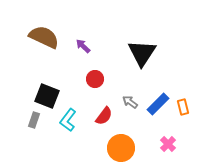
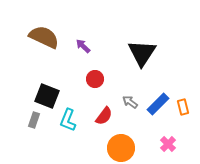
cyan L-shape: rotated 15 degrees counterclockwise
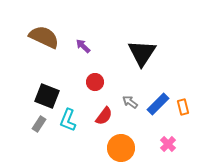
red circle: moved 3 px down
gray rectangle: moved 5 px right, 4 px down; rotated 14 degrees clockwise
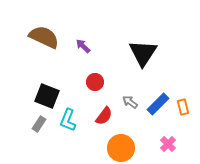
black triangle: moved 1 px right
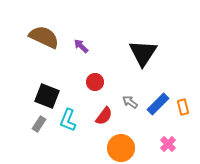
purple arrow: moved 2 px left
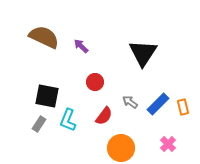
black square: rotated 10 degrees counterclockwise
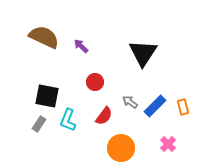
blue rectangle: moved 3 px left, 2 px down
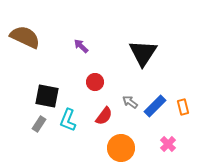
brown semicircle: moved 19 px left
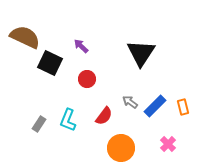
black triangle: moved 2 px left
red circle: moved 8 px left, 3 px up
black square: moved 3 px right, 33 px up; rotated 15 degrees clockwise
